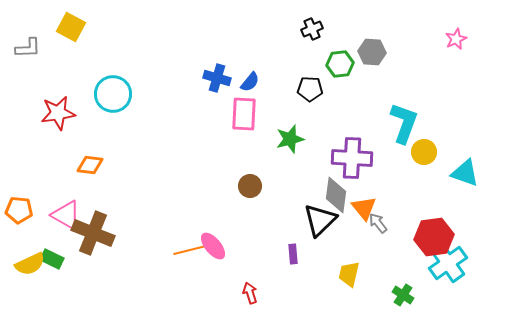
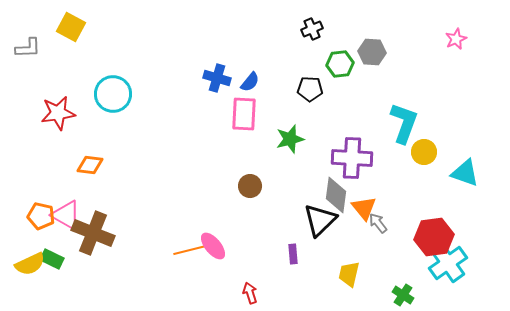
orange pentagon: moved 22 px right, 6 px down; rotated 8 degrees clockwise
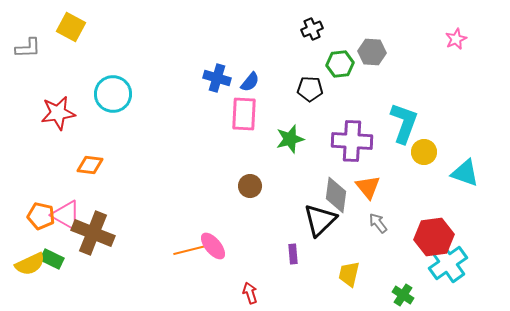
purple cross: moved 17 px up
orange triangle: moved 4 px right, 21 px up
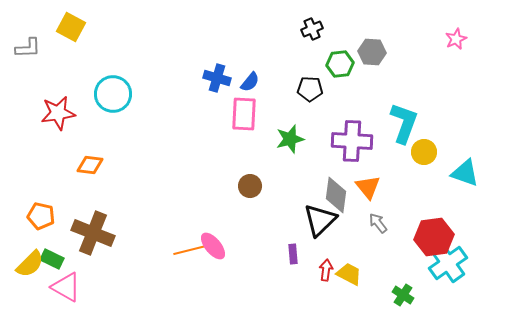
pink triangle: moved 72 px down
yellow semicircle: rotated 20 degrees counterclockwise
yellow trapezoid: rotated 104 degrees clockwise
red arrow: moved 76 px right, 23 px up; rotated 25 degrees clockwise
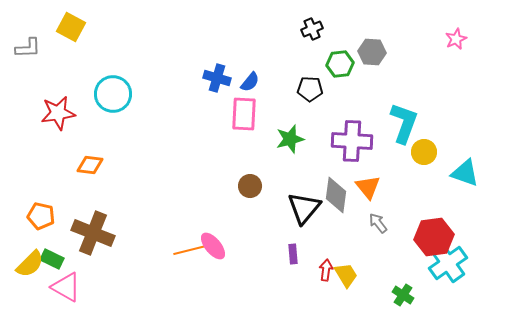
black triangle: moved 16 px left, 12 px up; rotated 6 degrees counterclockwise
yellow trapezoid: moved 3 px left, 1 px down; rotated 32 degrees clockwise
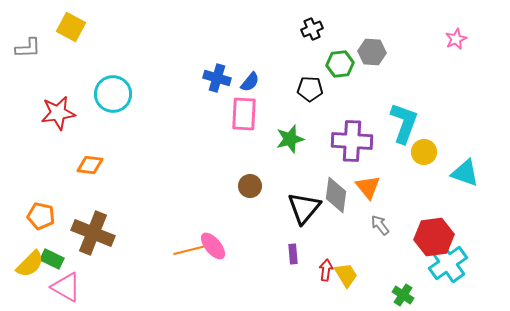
gray arrow: moved 2 px right, 2 px down
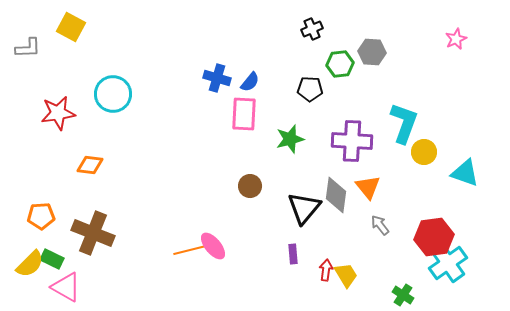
orange pentagon: rotated 16 degrees counterclockwise
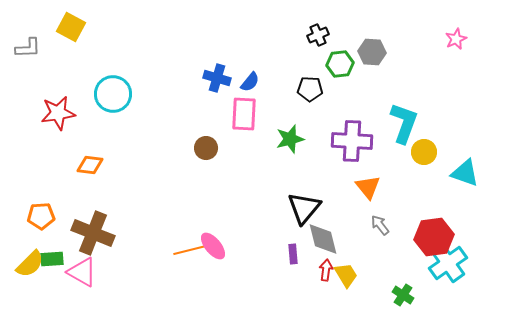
black cross: moved 6 px right, 6 px down
brown circle: moved 44 px left, 38 px up
gray diamond: moved 13 px left, 44 px down; rotated 21 degrees counterclockwise
green rectangle: rotated 30 degrees counterclockwise
pink triangle: moved 16 px right, 15 px up
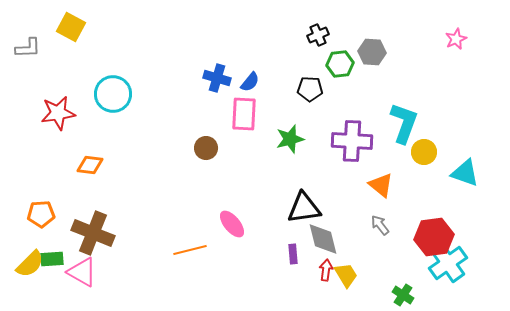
orange triangle: moved 13 px right, 2 px up; rotated 12 degrees counterclockwise
black triangle: rotated 42 degrees clockwise
orange pentagon: moved 2 px up
pink ellipse: moved 19 px right, 22 px up
